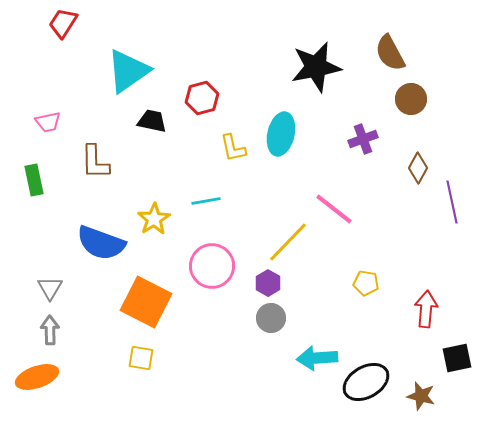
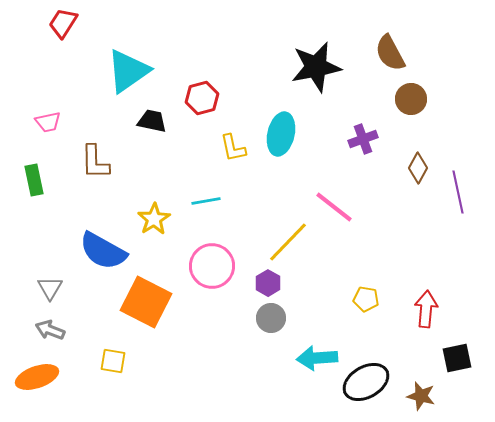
purple line: moved 6 px right, 10 px up
pink line: moved 2 px up
blue semicircle: moved 2 px right, 8 px down; rotated 9 degrees clockwise
yellow pentagon: moved 16 px down
gray arrow: rotated 68 degrees counterclockwise
yellow square: moved 28 px left, 3 px down
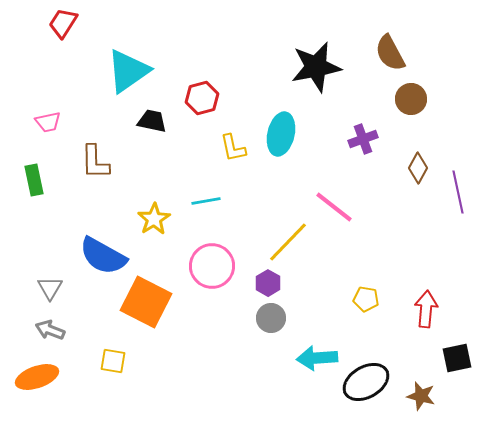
blue semicircle: moved 5 px down
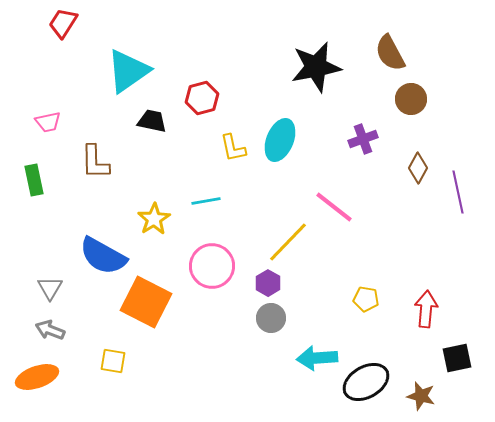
cyan ellipse: moved 1 px left, 6 px down; rotated 9 degrees clockwise
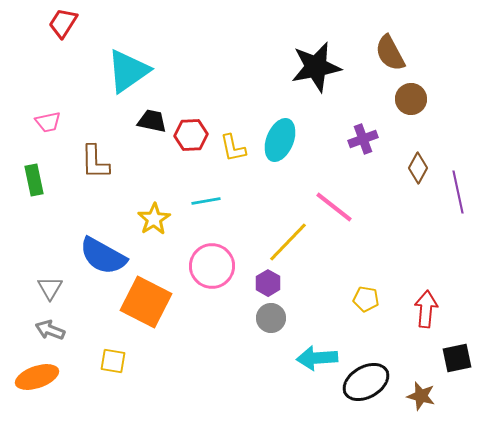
red hexagon: moved 11 px left, 37 px down; rotated 12 degrees clockwise
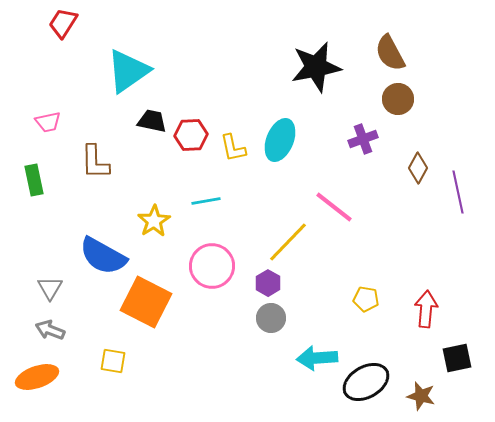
brown circle: moved 13 px left
yellow star: moved 2 px down
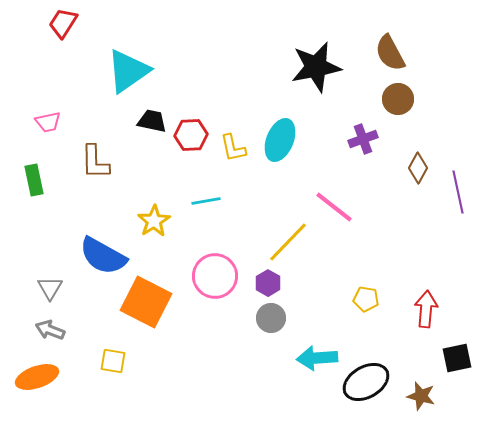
pink circle: moved 3 px right, 10 px down
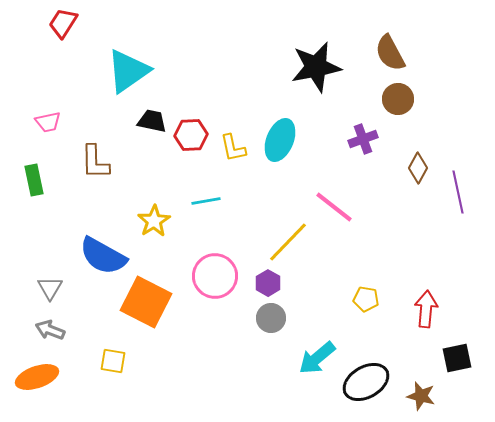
cyan arrow: rotated 36 degrees counterclockwise
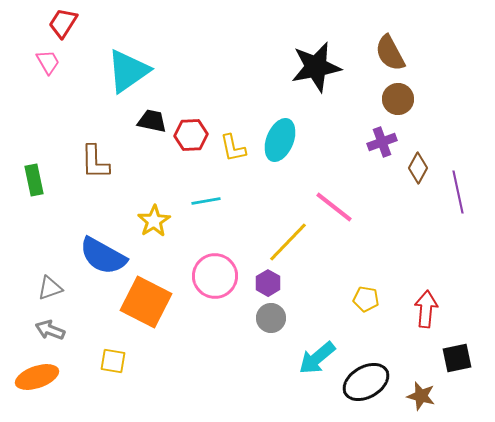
pink trapezoid: moved 60 px up; rotated 108 degrees counterclockwise
purple cross: moved 19 px right, 3 px down
gray triangle: rotated 40 degrees clockwise
